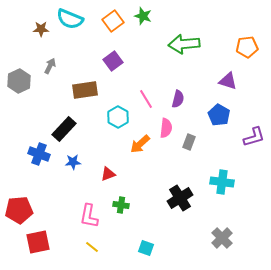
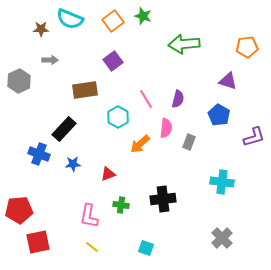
gray arrow: moved 6 px up; rotated 63 degrees clockwise
blue star: moved 2 px down
black cross: moved 17 px left, 1 px down; rotated 25 degrees clockwise
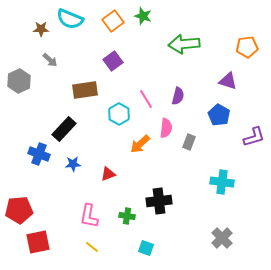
gray arrow: rotated 42 degrees clockwise
purple semicircle: moved 3 px up
cyan hexagon: moved 1 px right, 3 px up
black cross: moved 4 px left, 2 px down
green cross: moved 6 px right, 11 px down
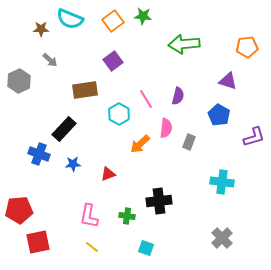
green star: rotated 12 degrees counterclockwise
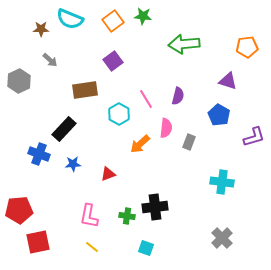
black cross: moved 4 px left, 6 px down
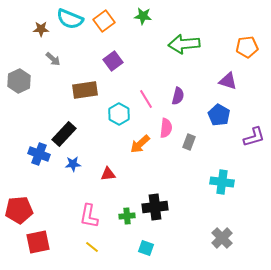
orange square: moved 9 px left
gray arrow: moved 3 px right, 1 px up
black rectangle: moved 5 px down
red triangle: rotated 14 degrees clockwise
green cross: rotated 14 degrees counterclockwise
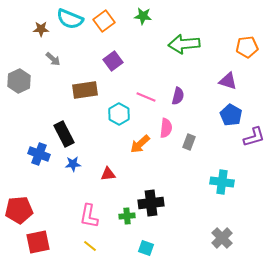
pink line: moved 2 px up; rotated 36 degrees counterclockwise
blue pentagon: moved 12 px right
black rectangle: rotated 70 degrees counterclockwise
black cross: moved 4 px left, 4 px up
yellow line: moved 2 px left, 1 px up
